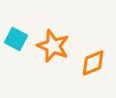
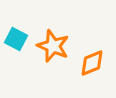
orange diamond: moved 1 px left
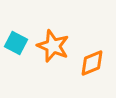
cyan square: moved 4 px down
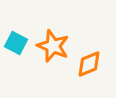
orange diamond: moved 3 px left, 1 px down
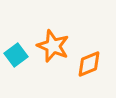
cyan square: moved 12 px down; rotated 25 degrees clockwise
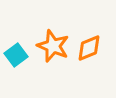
orange diamond: moved 16 px up
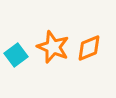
orange star: moved 1 px down
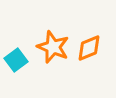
cyan square: moved 5 px down
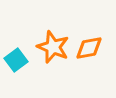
orange diamond: rotated 12 degrees clockwise
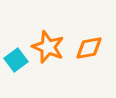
orange star: moved 5 px left
